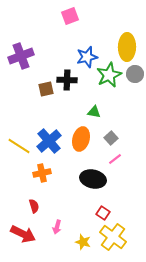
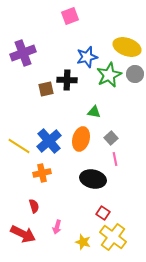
yellow ellipse: rotated 72 degrees counterclockwise
purple cross: moved 2 px right, 3 px up
pink line: rotated 64 degrees counterclockwise
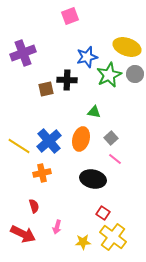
pink line: rotated 40 degrees counterclockwise
yellow star: rotated 21 degrees counterclockwise
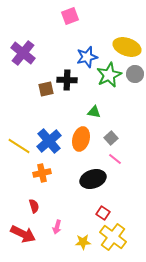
purple cross: rotated 30 degrees counterclockwise
black ellipse: rotated 30 degrees counterclockwise
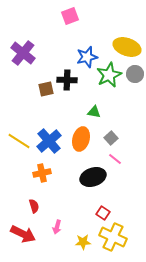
yellow line: moved 5 px up
black ellipse: moved 2 px up
yellow cross: rotated 12 degrees counterclockwise
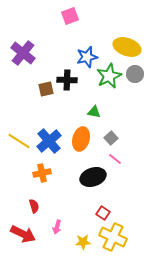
green star: moved 1 px down
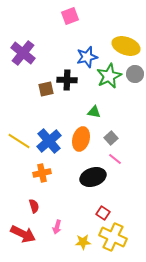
yellow ellipse: moved 1 px left, 1 px up
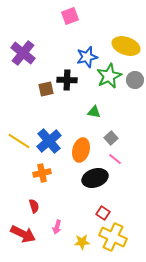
gray circle: moved 6 px down
orange ellipse: moved 11 px down
black ellipse: moved 2 px right, 1 px down
yellow star: moved 1 px left
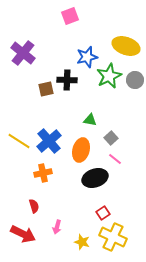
green triangle: moved 4 px left, 8 px down
orange cross: moved 1 px right
red square: rotated 24 degrees clockwise
yellow star: rotated 21 degrees clockwise
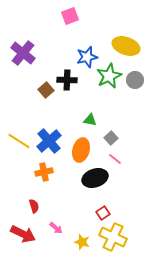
brown square: moved 1 px down; rotated 28 degrees counterclockwise
orange cross: moved 1 px right, 1 px up
pink arrow: moved 1 px left, 1 px down; rotated 64 degrees counterclockwise
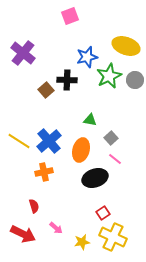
yellow star: rotated 28 degrees counterclockwise
